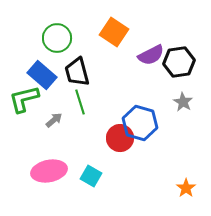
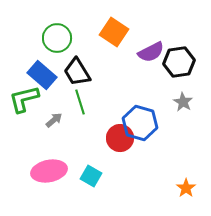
purple semicircle: moved 3 px up
black trapezoid: rotated 16 degrees counterclockwise
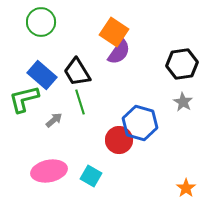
green circle: moved 16 px left, 16 px up
purple semicircle: moved 32 px left; rotated 28 degrees counterclockwise
black hexagon: moved 3 px right, 2 px down
red circle: moved 1 px left, 2 px down
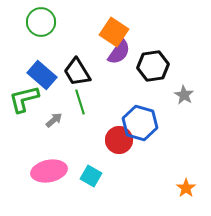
black hexagon: moved 29 px left, 2 px down
gray star: moved 1 px right, 7 px up
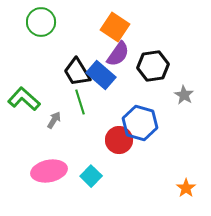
orange square: moved 1 px right, 5 px up
purple semicircle: moved 1 px left, 2 px down
blue rectangle: moved 59 px right
green L-shape: rotated 56 degrees clockwise
gray arrow: rotated 18 degrees counterclockwise
cyan square: rotated 15 degrees clockwise
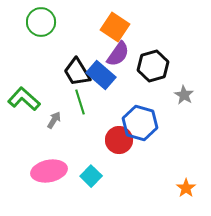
black hexagon: rotated 8 degrees counterclockwise
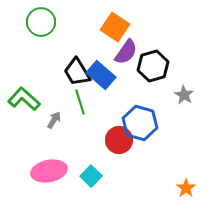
purple semicircle: moved 8 px right, 2 px up
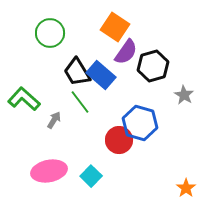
green circle: moved 9 px right, 11 px down
green line: rotated 20 degrees counterclockwise
